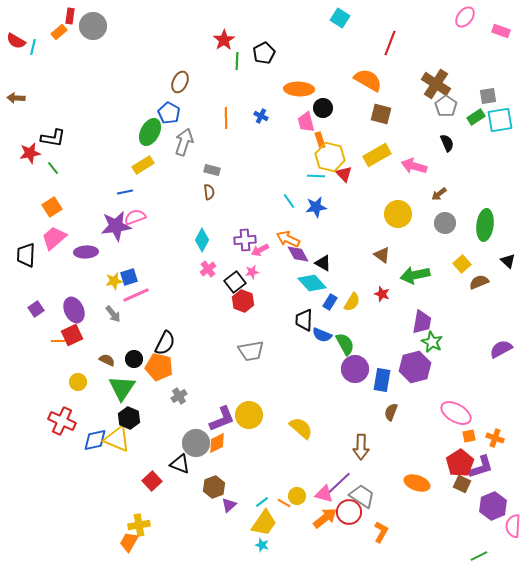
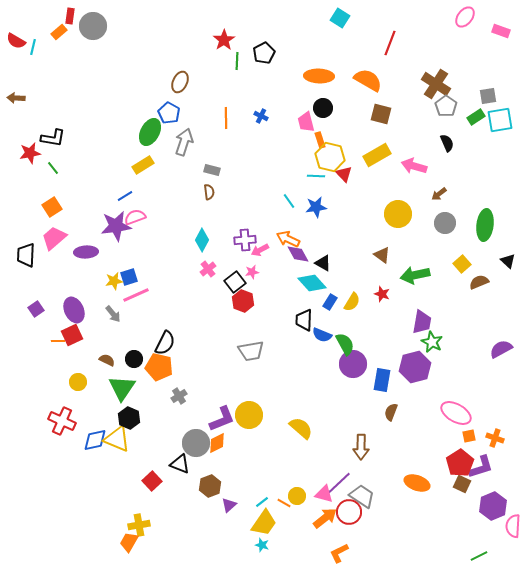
orange ellipse at (299, 89): moved 20 px right, 13 px up
blue line at (125, 192): moved 4 px down; rotated 21 degrees counterclockwise
purple circle at (355, 369): moved 2 px left, 5 px up
brown hexagon at (214, 487): moved 4 px left, 1 px up
orange L-shape at (381, 532): moved 42 px left, 21 px down; rotated 145 degrees counterclockwise
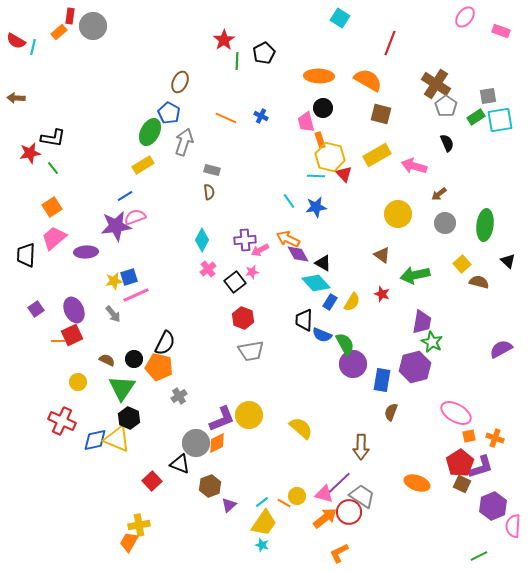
orange line at (226, 118): rotated 65 degrees counterclockwise
brown semicircle at (479, 282): rotated 36 degrees clockwise
cyan diamond at (312, 283): moved 4 px right
red hexagon at (243, 301): moved 17 px down
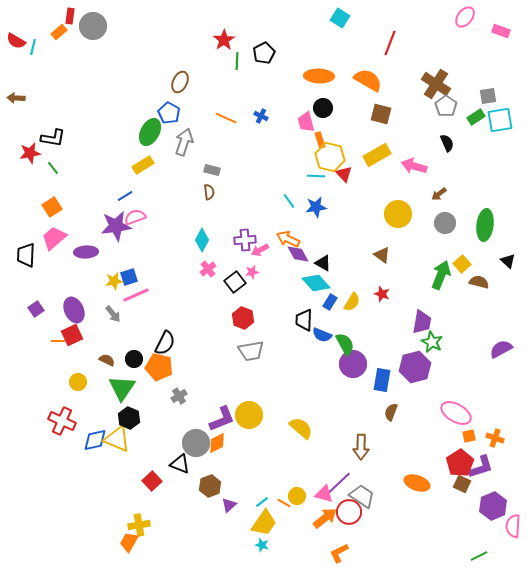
green arrow at (415, 275): moved 26 px right; rotated 124 degrees clockwise
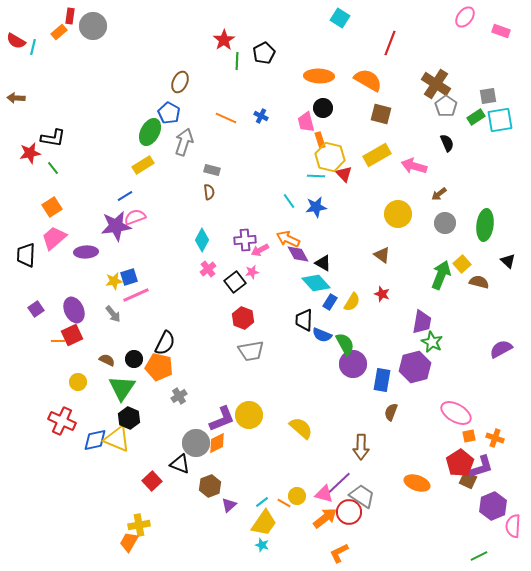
brown square at (462, 484): moved 6 px right, 4 px up
